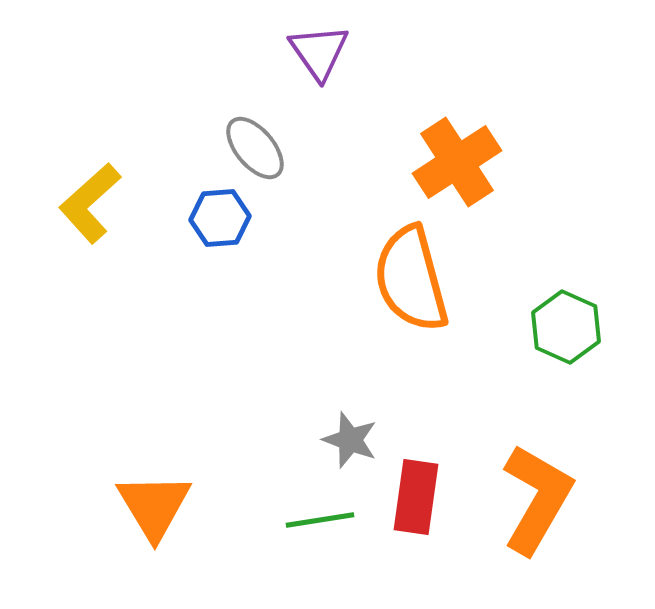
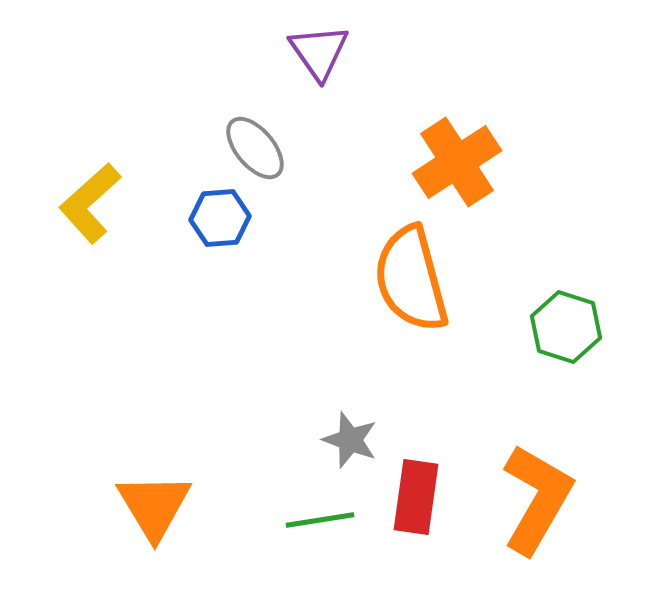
green hexagon: rotated 6 degrees counterclockwise
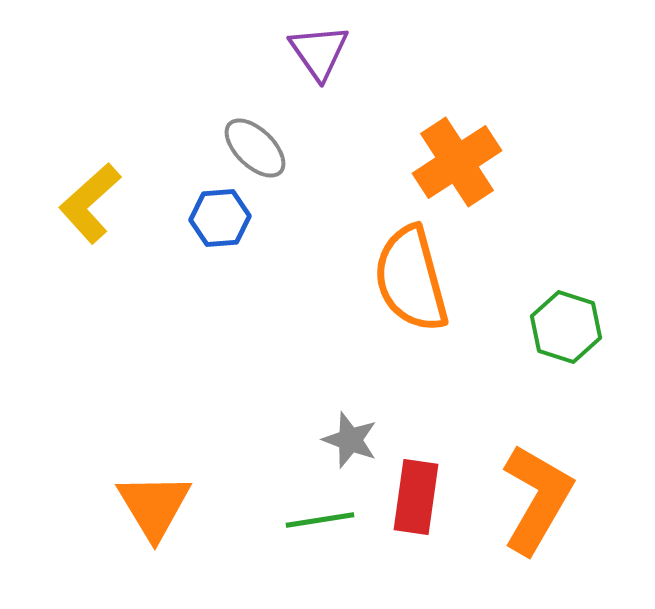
gray ellipse: rotated 6 degrees counterclockwise
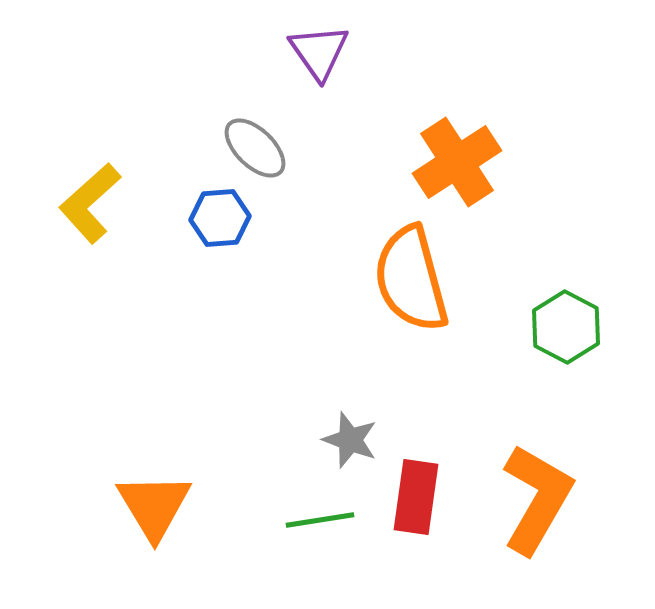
green hexagon: rotated 10 degrees clockwise
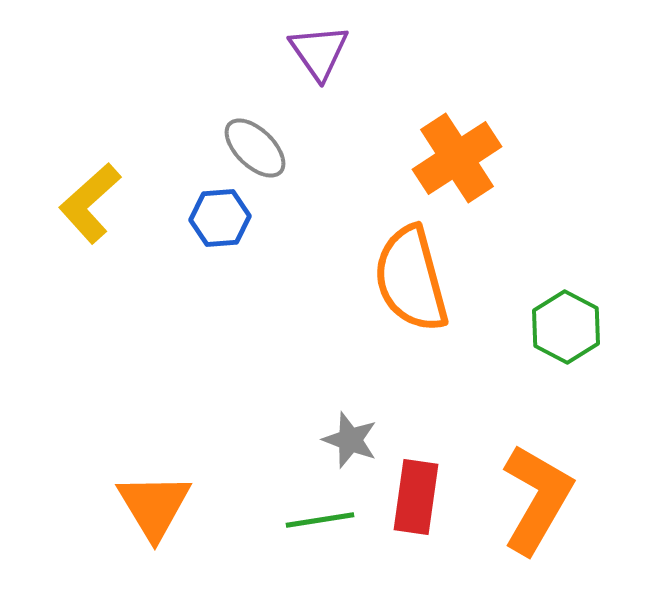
orange cross: moved 4 px up
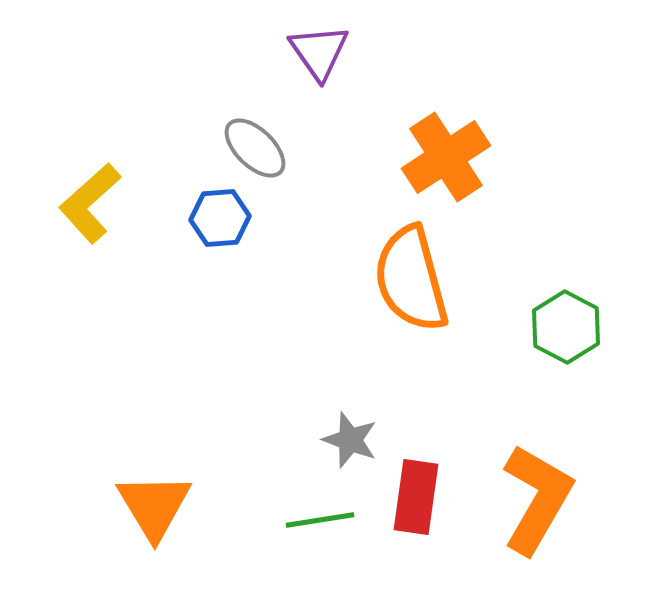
orange cross: moved 11 px left, 1 px up
